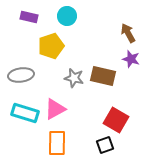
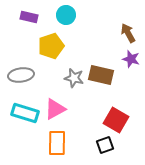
cyan circle: moved 1 px left, 1 px up
brown rectangle: moved 2 px left, 1 px up
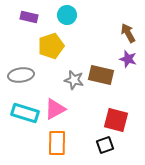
cyan circle: moved 1 px right
purple star: moved 3 px left
gray star: moved 2 px down
red square: rotated 15 degrees counterclockwise
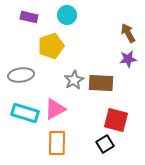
purple star: rotated 24 degrees counterclockwise
brown rectangle: moved 8 px down; rotated 10 degrees counterclockwise
gray star: rotated 30 degrees clockwise
black square: moved 1 px up; rotated 12 degrees counterclockwise
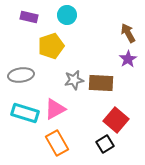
purple star: rotated 24 degrees counterclockwise
gray star: rotated 18 degrees clockwise
red square: rotated 25 degrees clockwise
orange rectangle: rotated 30 degrees counterclockwise
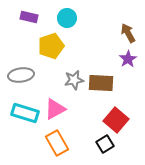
cyan circle: moved 3 px down
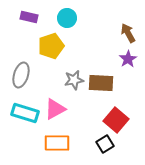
gray ellipse: rotated 65 degrees counterclockwise
orange rectangle: rotated 60 degrees counterclockwise
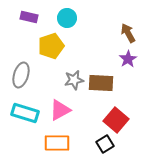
pink triangle: moved 5 px right, 1 px down
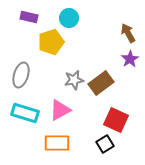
cyan circle: moved 2 px right
yellow pentagon: moved 4 px up
purple star: moved 2 px right
brown rectangle: rotated 40 degrees counterclockwise
red square: rotated 15 degrees counterclockwise
